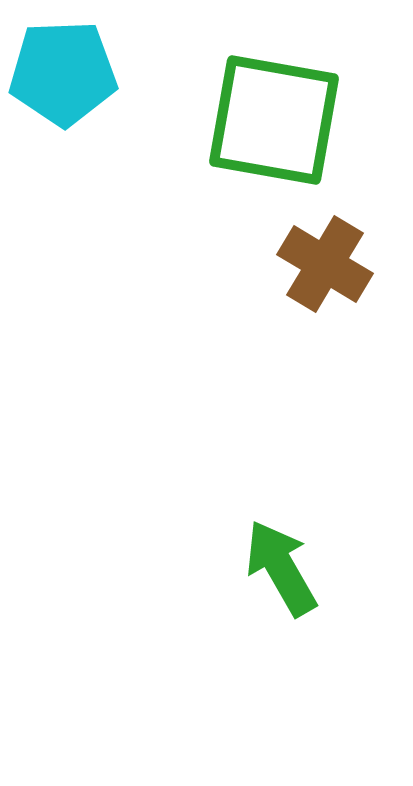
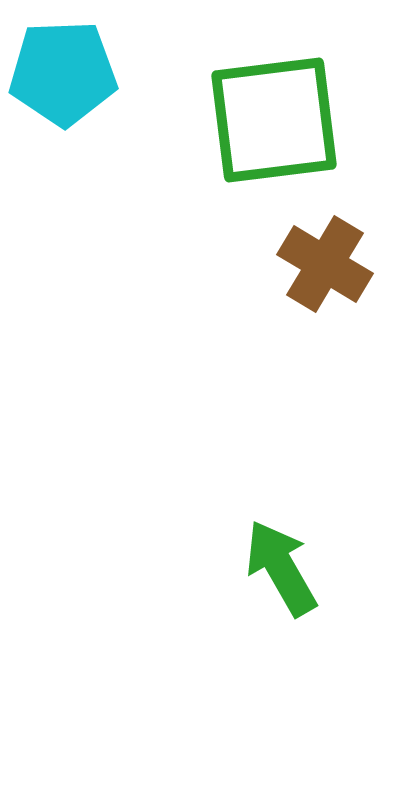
green square: rotated 17 degrees counterclockwise
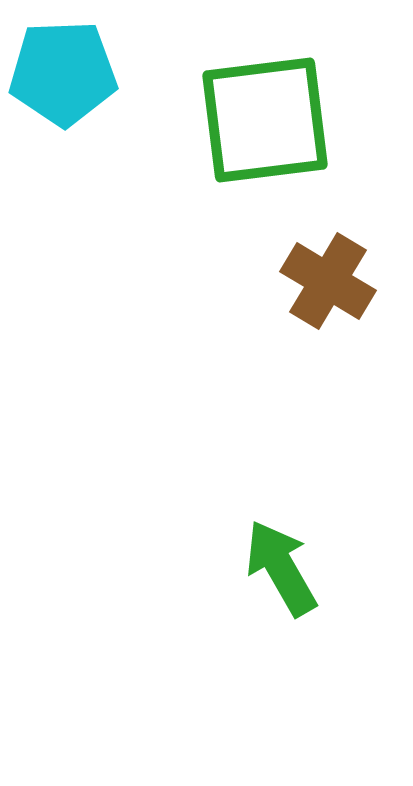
green square: moved 9 px left
brown cross: moved 3 px right, 17 px down
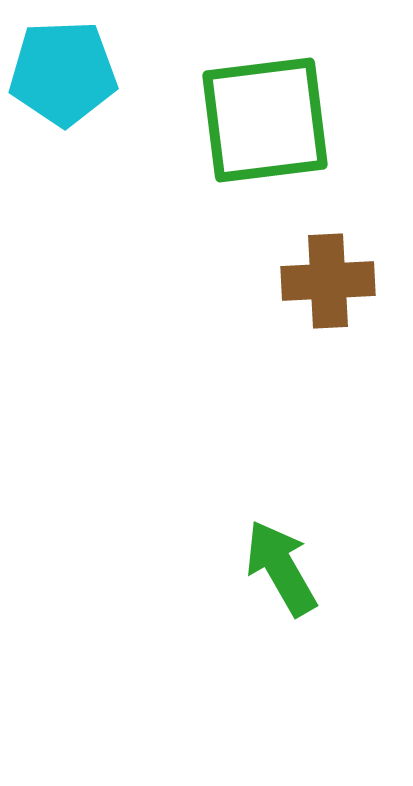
brown cross: rotated 34 degrees counterclockwise
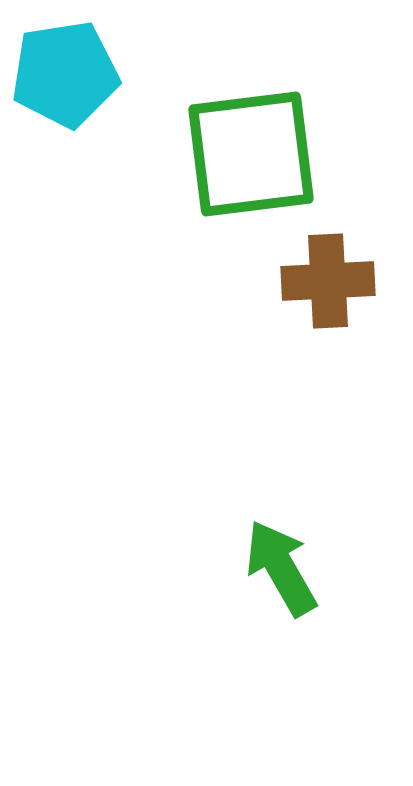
cyan pentagon: moved 2 px right, 1 px down; rotated 7 degrees counterclockwise
green square: moved 14 px left, 34 px down
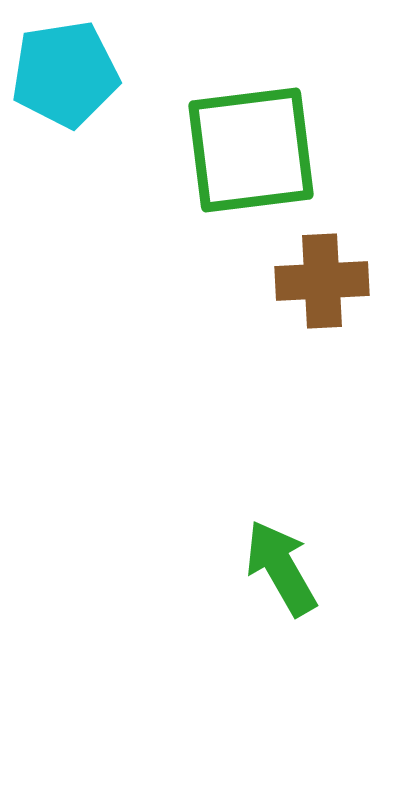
green square: moved 4 px up
brown cross: moved 6 px left
